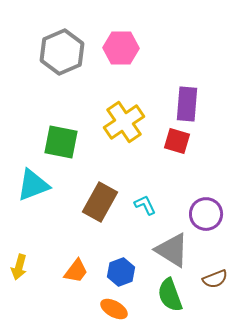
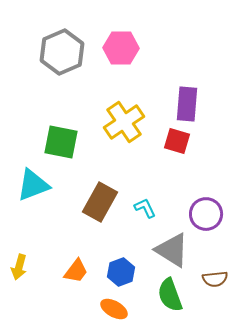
cyan L-shape: moved 3 px down
brown semicircle: rotated 15 degrees clockwise
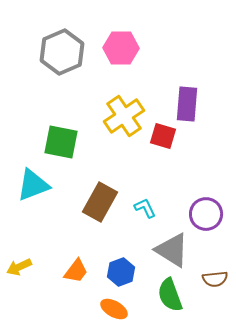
yellow cross: moved 6 px up
red square: moved 14 px left, 5 px up
yellow arrow: rotated 50 degrees clockwise
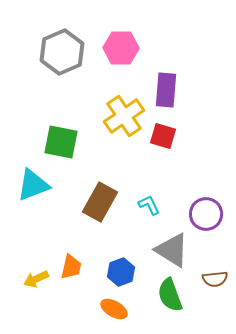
purple rectangle: moved 21 px left, 14 px up
cyan L-shape: moved 4 px right, 3 px up
yellow arrow: moved 17 px right, 12 px down
orange trapezoid: moved 5 px left, 4 px up; rotated 24 degrees counterclockwise
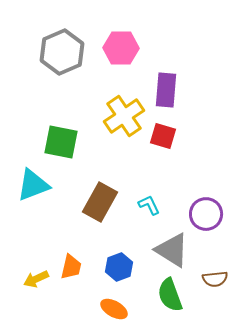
blue hexagon: moved 2 px left, 5 px up
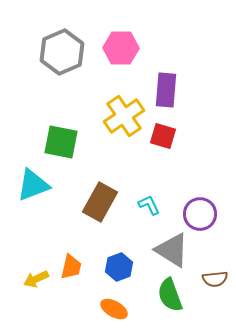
purple circle: moved 6 px left
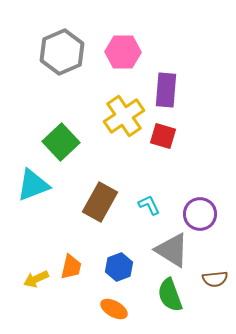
pink hexagon: moved 2 px right, 4 px down
green square: rotated 36 degrees clockwise
